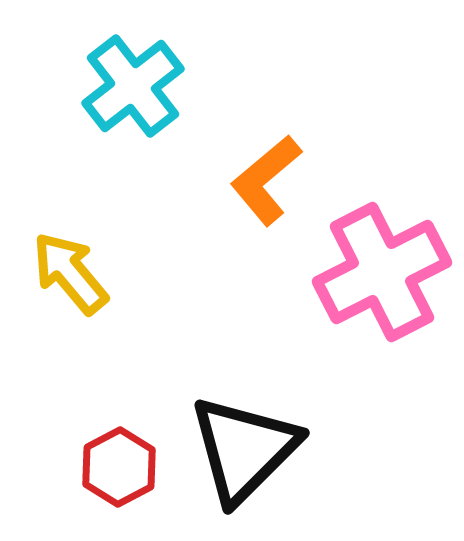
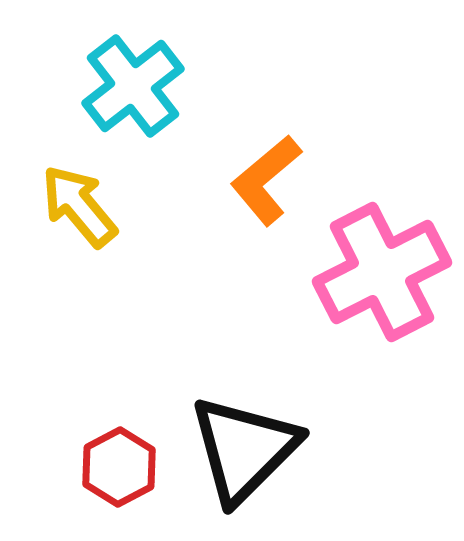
yellow arrow: moved 9 px right, 67 px up
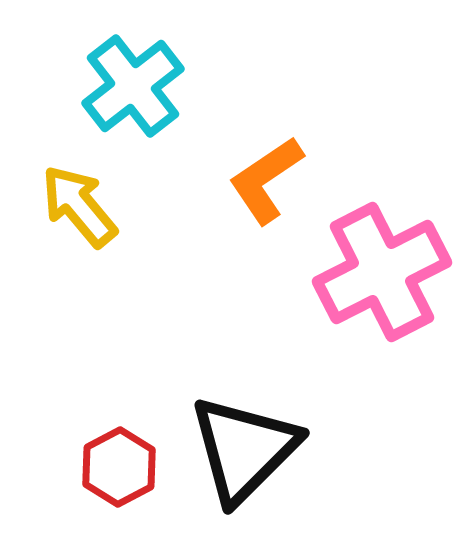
orange L-shape: rotated 6 degrees clockwise
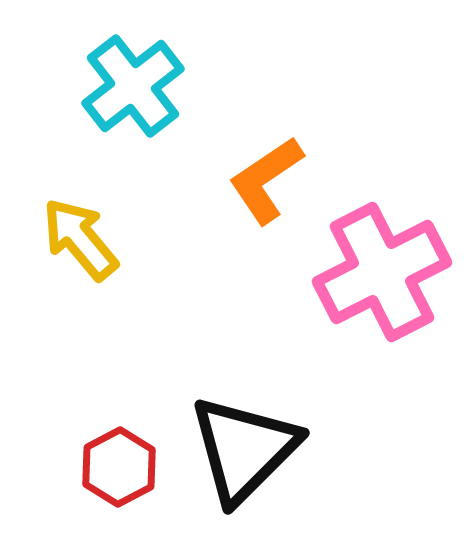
yellow arrow: moved 1 px right, 33 px down
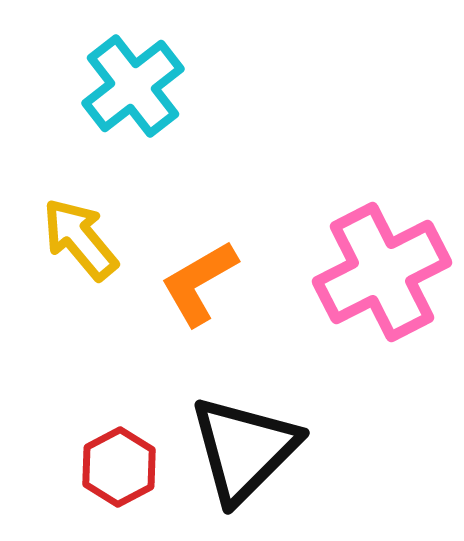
orange L-shape: moved 67 px left, 103 px down; rotated 4 degrees clockwise
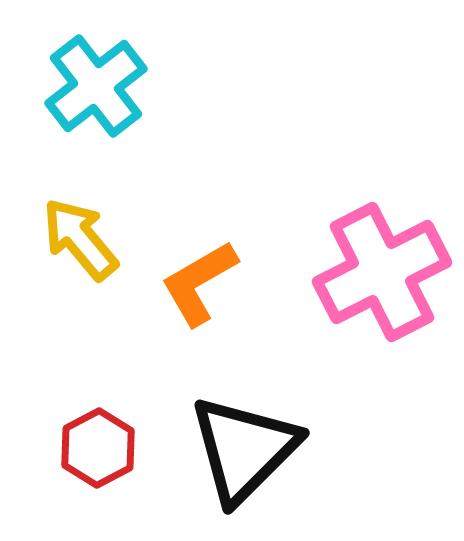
cyan cross: moved 37 px left
red hexagon: moved 21 px left, 19 px up
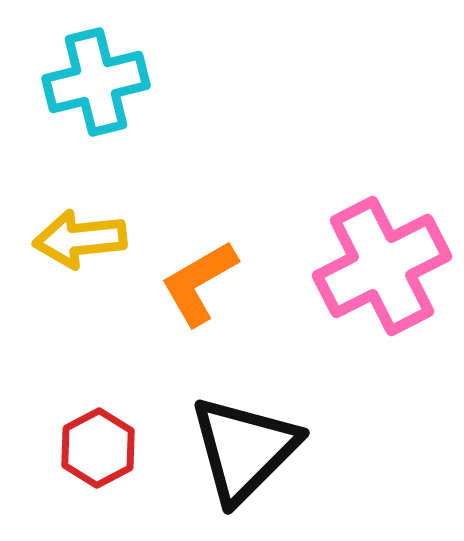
cyan cross: moved 4 px up; rotated 24 degrees clockwise
yellow arrow: rotated 56 degrees counterclockwise
pink cross: moved 6 px up
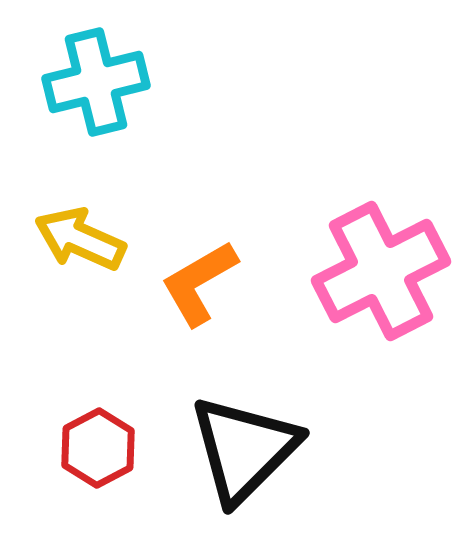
yellow arrow: rotated 30 degrees clockwise
pink cross: moved 1 px left, 5 px down
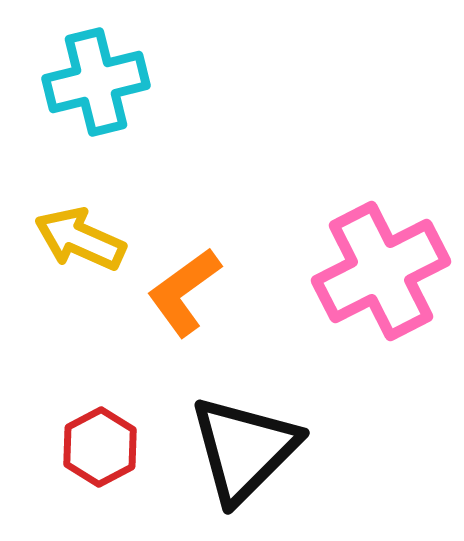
orange L-shape: moved 15 px left, 9 px down; rotated 6 degrees counterclockwise
red hexagon: moved 2 px right, 1 px up
